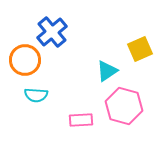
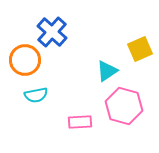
blue cross: rotated 8 degrees counterclockwise
cyan semicircle: rotated 15 degrees counterclockwise
pink rectangle: moved 1 px left, 2 px down
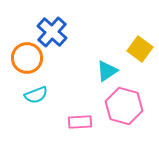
yellow square: rotated 30 degrees counterclockwise
orange circle: moved 2 px right, 2 px up
cyan semicircle: rotated 10 degrees counterclockwise
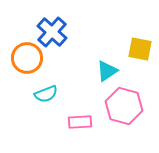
yellow square: rotated 25 degrees counterclockwise
cyan semicircle: moved 10 px right, 1 px up
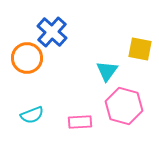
cyan triangle: rotated 20 degrees counterclockwise
cyan semicircle: moved 14 px left, 21 px down
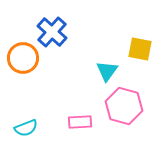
orange circle: moved 4 px left
cyan semicircle: moved 6 px left, 13 px down
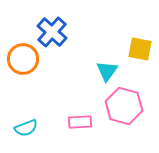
orange circle: moved 1 px down
